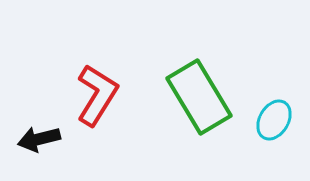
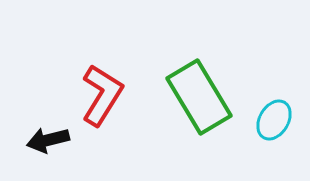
red L-shape: moved 5 px right
black arrow: moved 9 px right, 1 px down
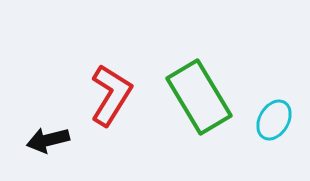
red L-shape: moved 9 px right
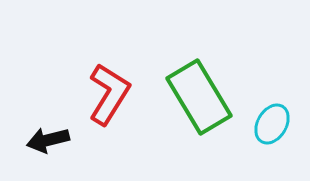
red L-shape: moved 2 px left, 1 px up
cyan ellipse: moved 2 px left, 4 px down
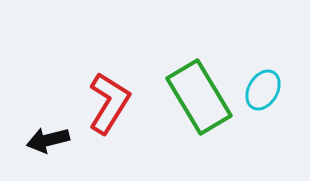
red L-shape: moved 9 px down
cyan ellipse: moved 9 px left, 34 px up
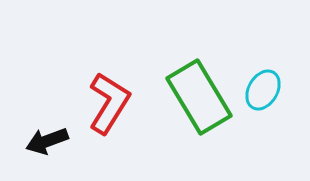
black arrow: moved 1 px left, 1 px down; rotated 6 degrees counterclockwise
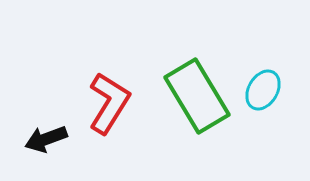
green rectangle: moved 2 px left, 1 px up
black arrow: moved 1 px left, 2 px up
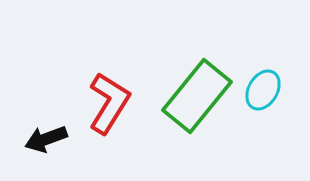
green rectangle: rotated 70 degrees clockwise
